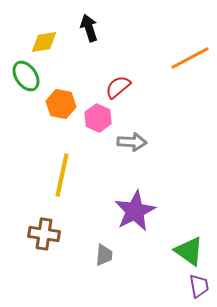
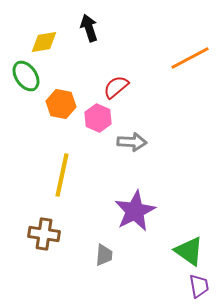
red semicircle: moved 2 px left
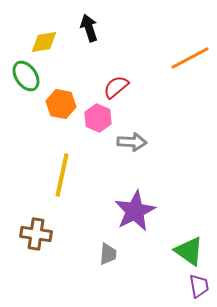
brown cross: moved 8 px left
gray trapezoid: moved 4 px right, 1 px up
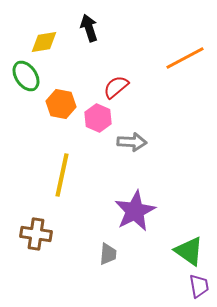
orange line: moved 5 px left
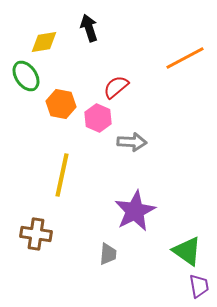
green triangle: moved 2 px left
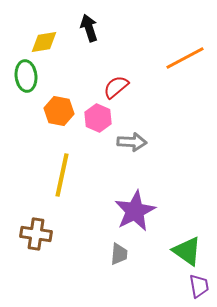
green ellipse: rotated 28 degrees clockwise
orange hexagon: moved 2 px left, 7 px down
gray trapezoid: moved 11 px right
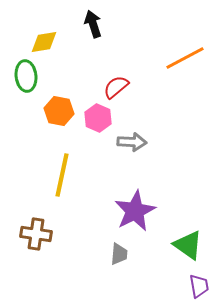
black arrow: moved 4 px right, 4 px up
green triangle: moved 1 px right, 6 px up
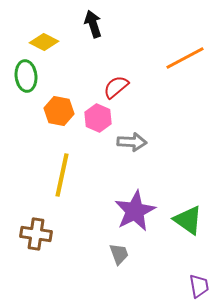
yellow diamond: rotated 36 degrees clockwise
green triangle: moved 25 px up
gray trapezoid: rotated 25 degrees counterclockwise
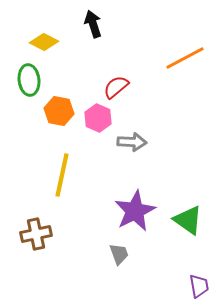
green ellipse: moved 3 px right, 4 px down
brown cross: rotated 20 degrees counterclockwise
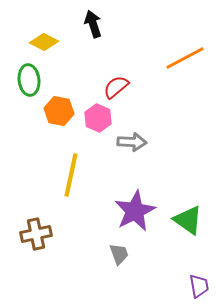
yellow line: moved 9 px right
